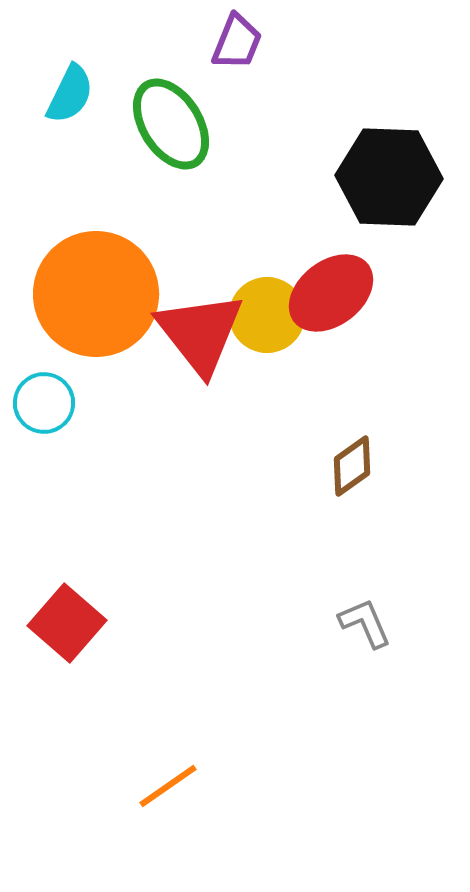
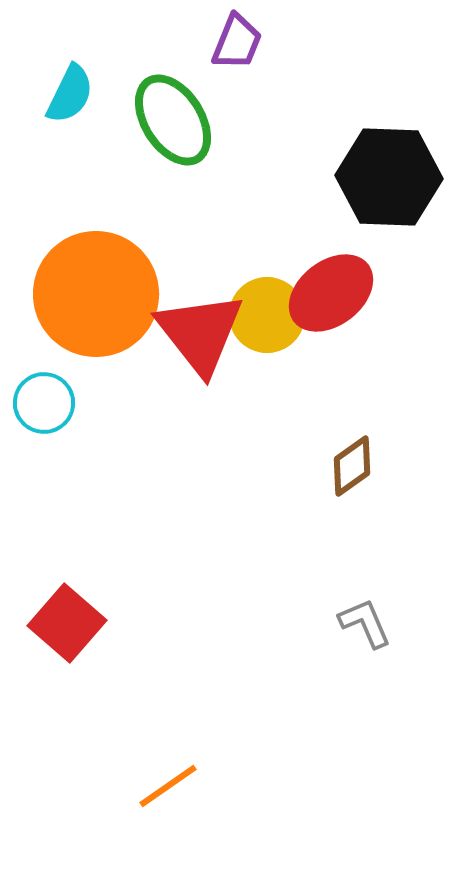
green ellipse: moved 2 px right, 4 px up
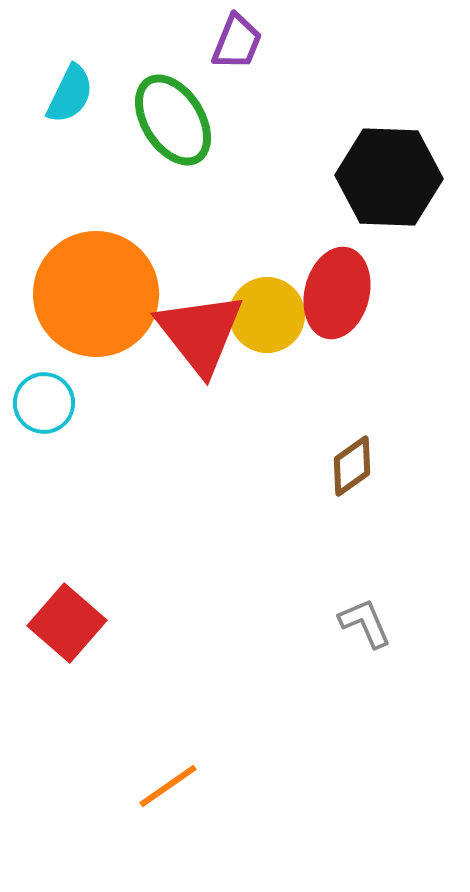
red ellipse: moved 6 px right; rotated 38 degrees counterclockwise
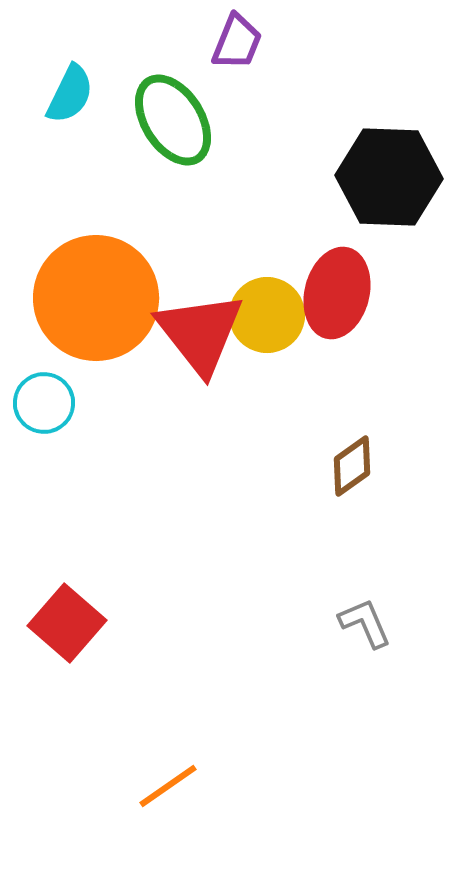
orange circle: moved 4 px down
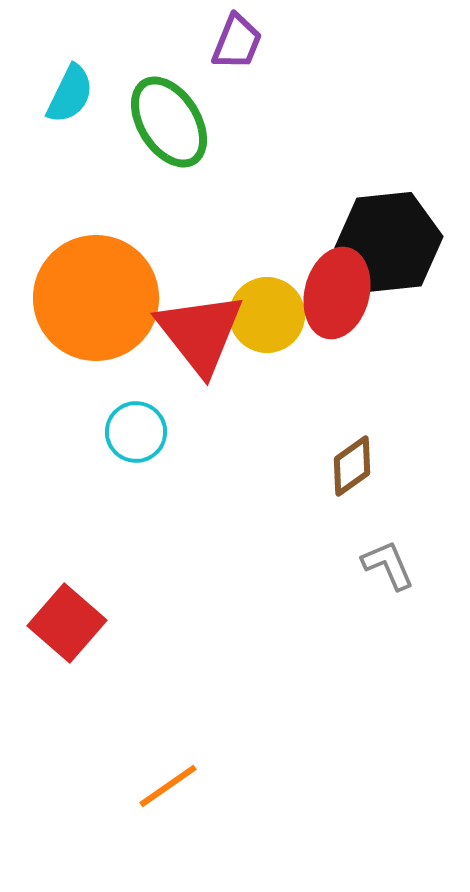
green ellipse: moved 4 px left, 2 px down
black hexagon: moved 65 px down; rotated 8 degrees counterclockwise
cyan circle: moved 92 px right, 29 px down
gray L-shape: moved 23 px right, 58 px up
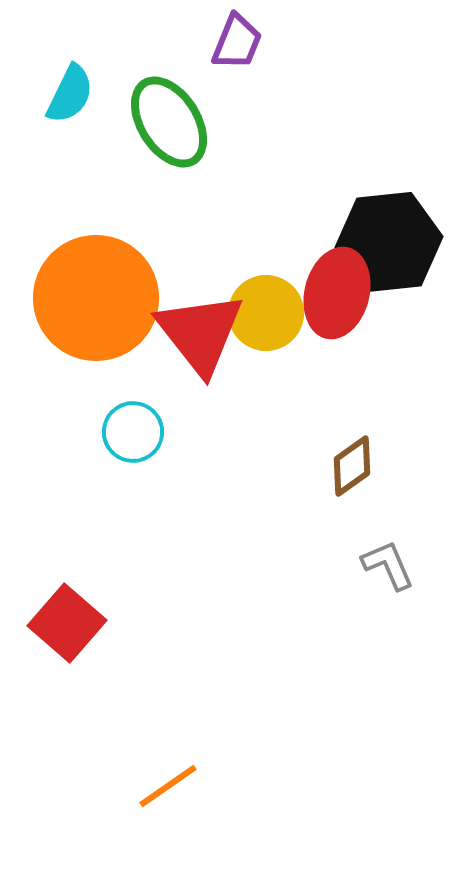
yellow circle: moved 1 px left, 2 px up
cyan circle: moved 3 px left
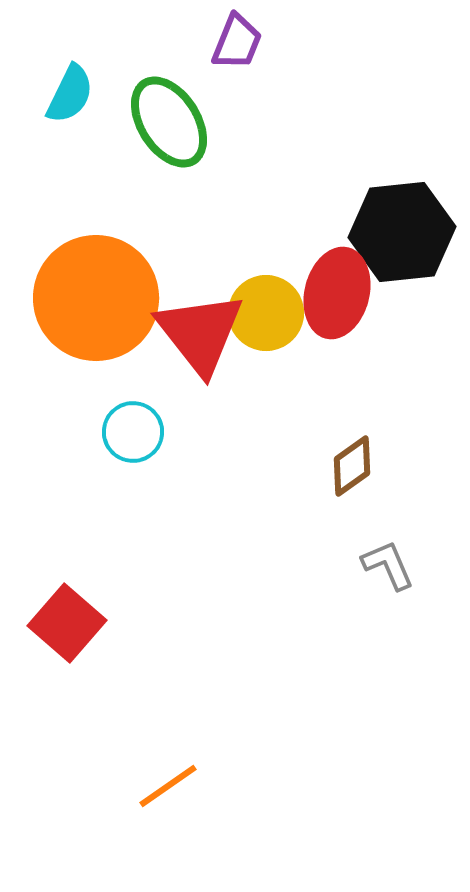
black hexagon: moved 13 px right, 10 px up
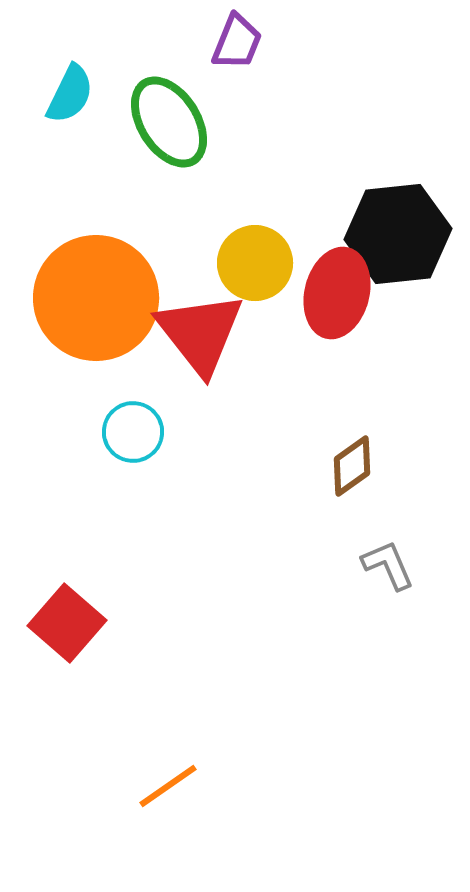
black hexagon: moved 4 px left, 2 px down
yellow circle: moved 11 px left, 50 px up
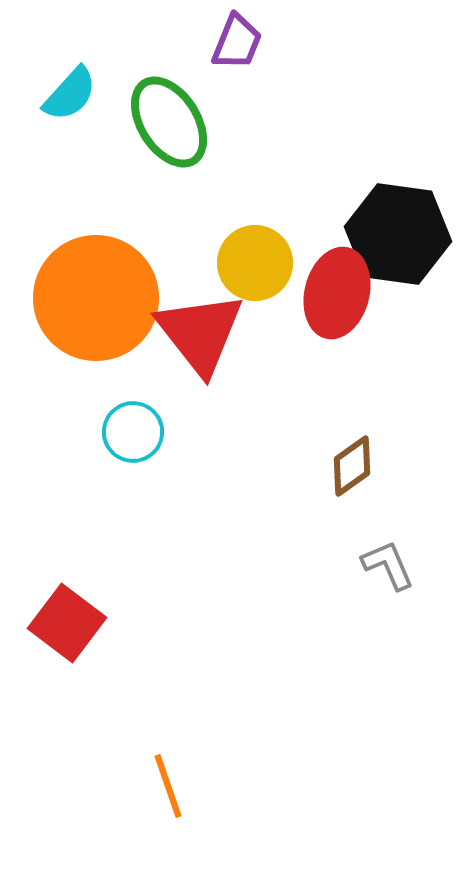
cyan semicircle: rotated 16 degrees clockwise
black hexagon: rotated 14 degrees clockwise
red square: rotated 4 degrees counterclockwise
orange line: rotated 74 degrees counterclockwise
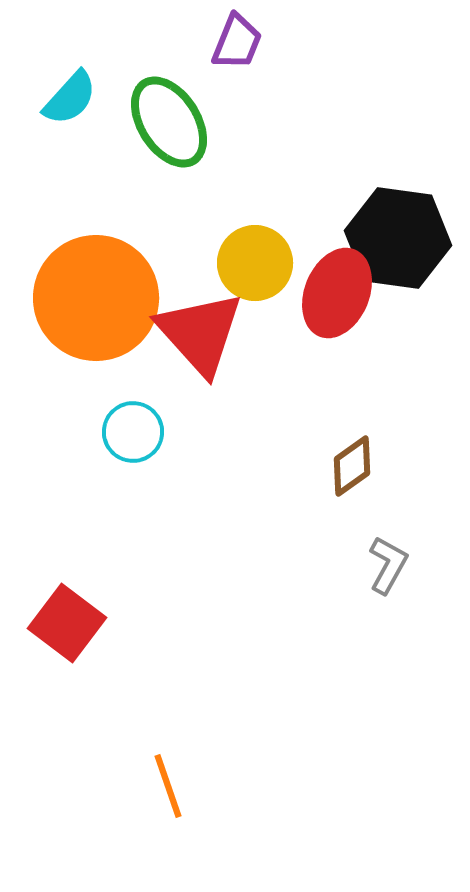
cyan semicircle: moved 4 px down
black hexagon: moved 4 px down
red ellipse: rotated 8 degrees clockwise
red triangle: rotated 4 degrees counterclockwise
gray L-shape: rotated 52 degrees clockwise
